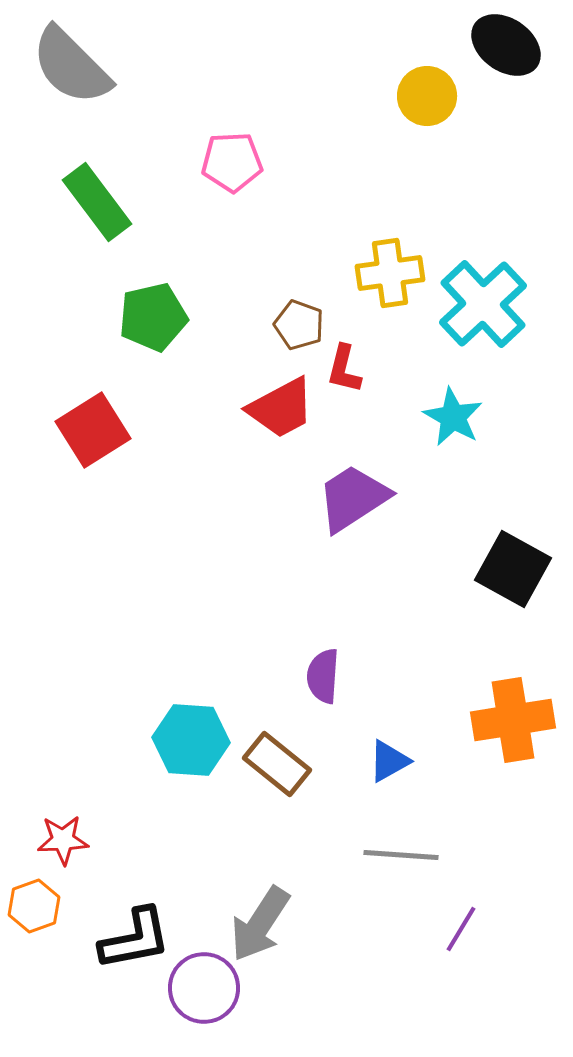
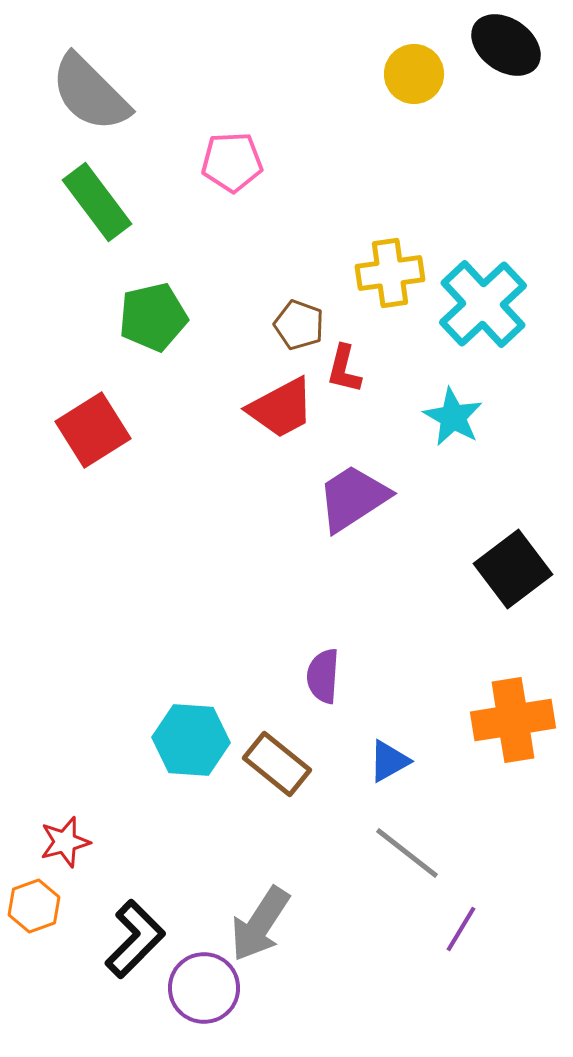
gray semicircle: moved 19 px right, 27 px down
yellow circle: moved 13 px left, 22 px up
black square: rotated 24 degrees clockwise
red star: moved 2 px right, 2 px down; rotated 12 degrees counterclockwise
gray line: moved 6 px right, 2 px up; rotated 34 degrees clockwise
black L-shape: rotated 34 degrees counterclockwise
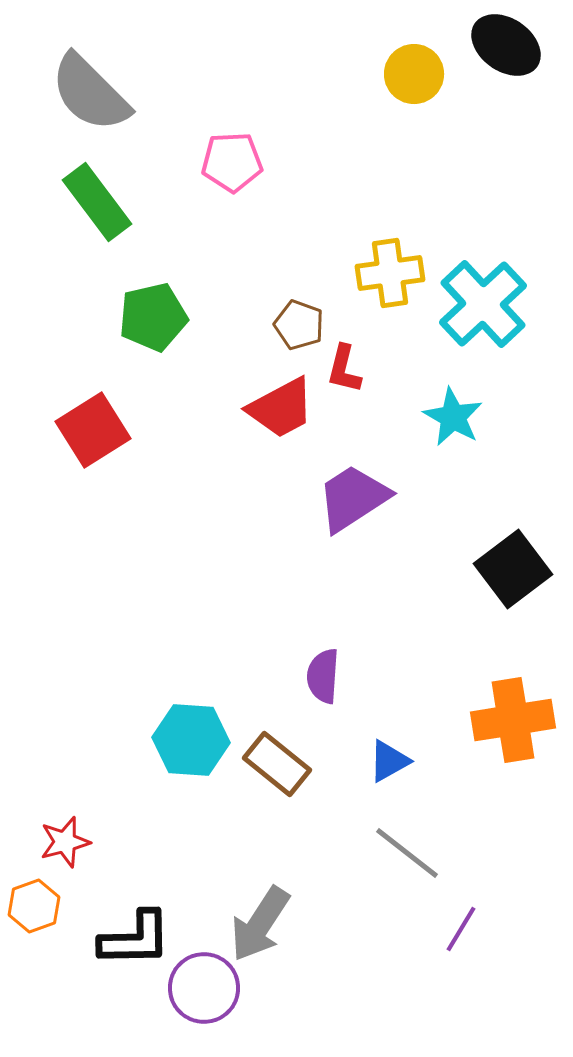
black L-shape: rotated 44 degrees clockwise
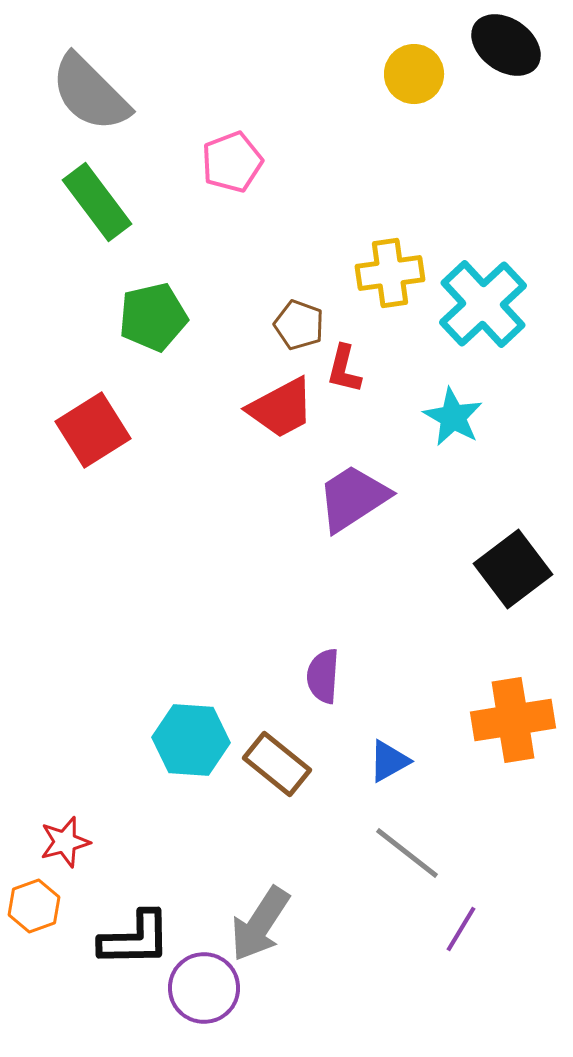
pink pentagon: rotated 18 degrees counterclockwise
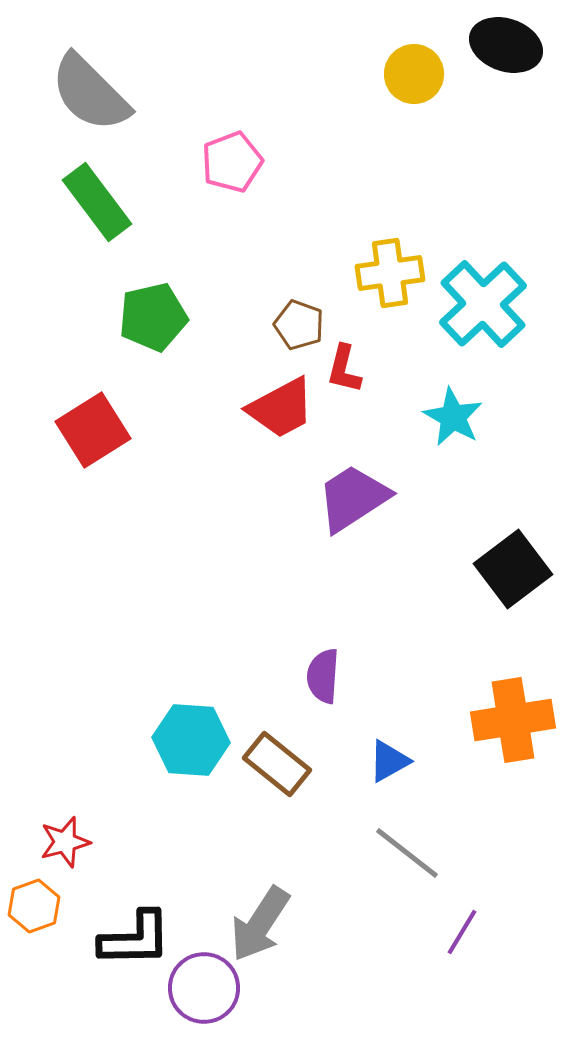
black ellipse: rotated 16 degrees counterclockwise
purple line: moved 1 px right, 3 px down
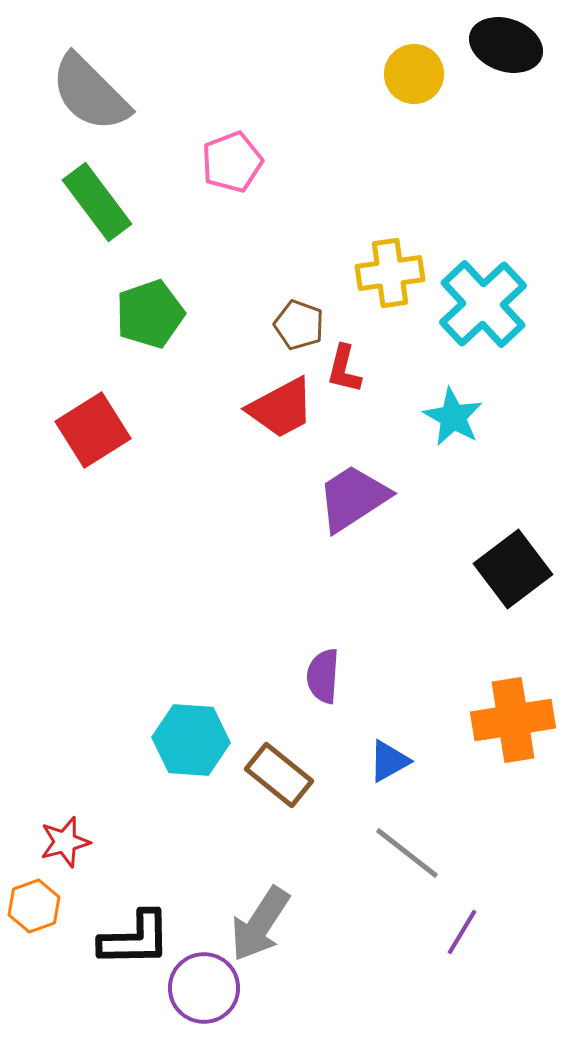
green pentagon: moved 3 px left, 3 px up; rotated 6 degrees counterclockwise
brown rectangle: moved 2 px right, 11 px down
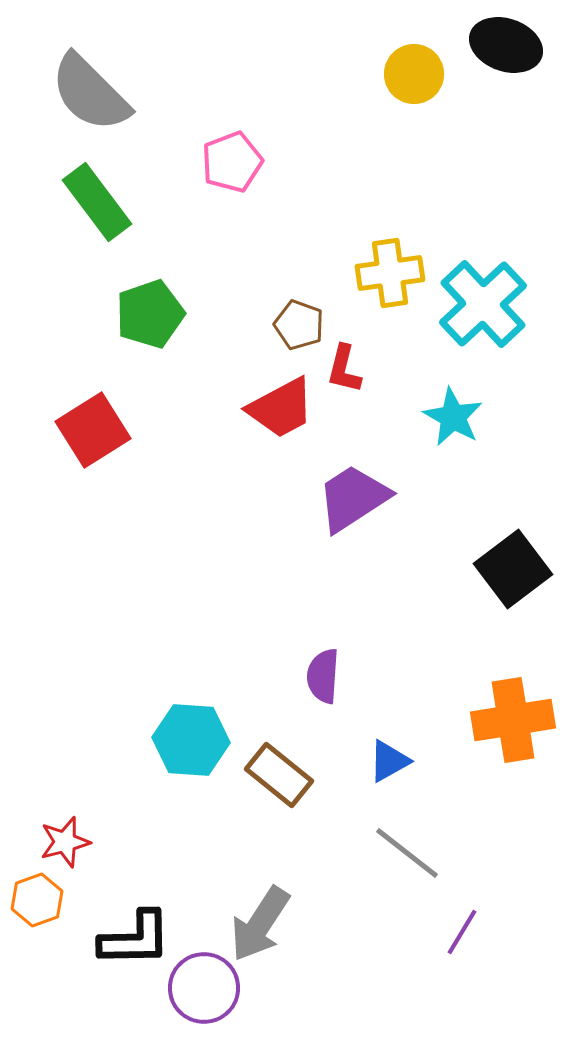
orange hexagon: moved 3 px right, 6 px up
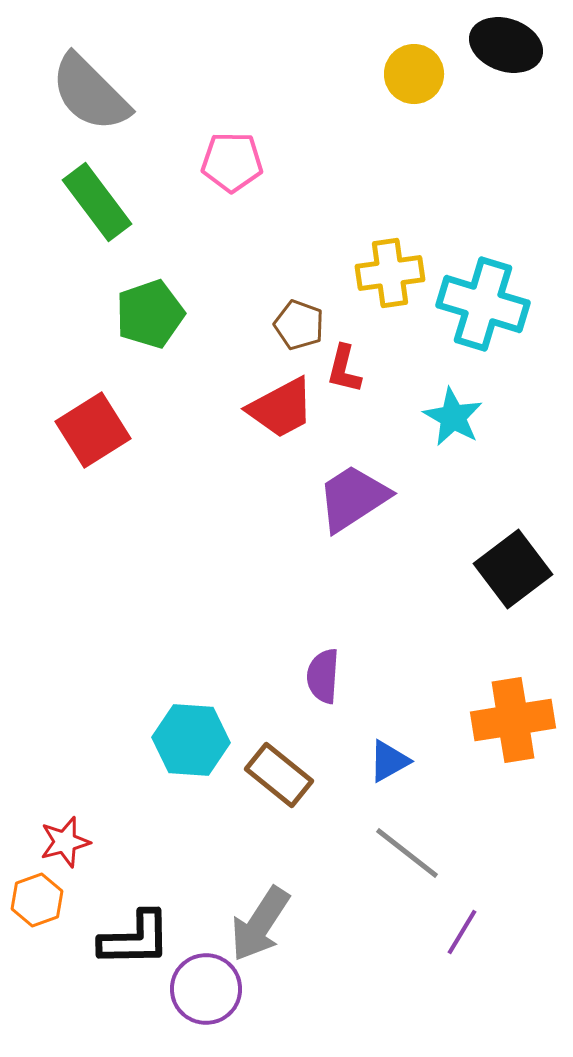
pink pentagon: rotated 22 degrees clockwise
cyan cross: rotated 30 degrees counterclockwise
purple circle: moved 2 px right, 1 px down
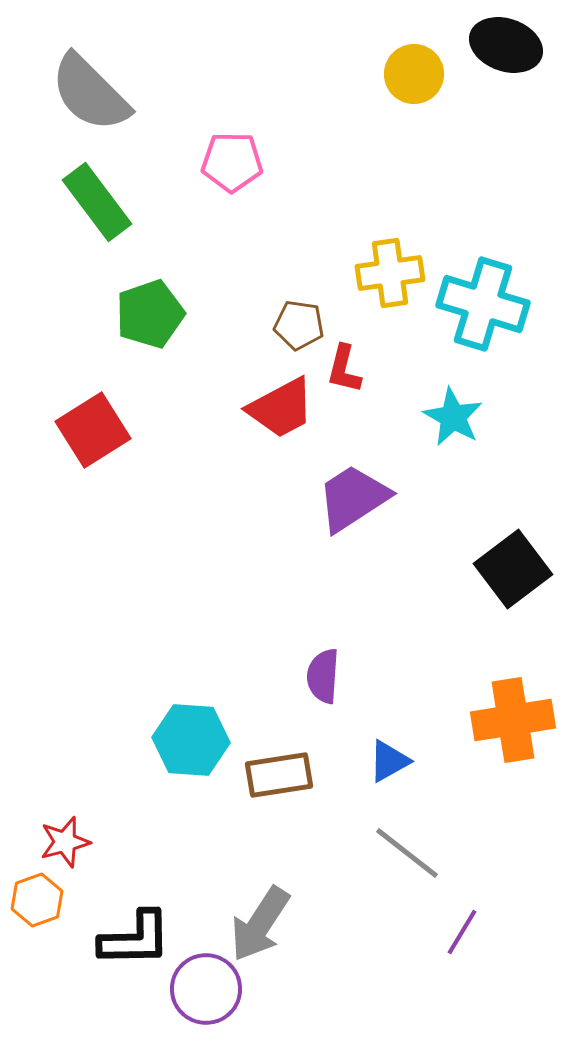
brown pentagon: rotated 12 degrees counterclockwise
brown rectangle: rotated 48 degrees counterclockwise
